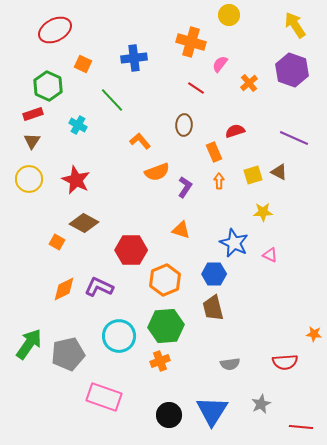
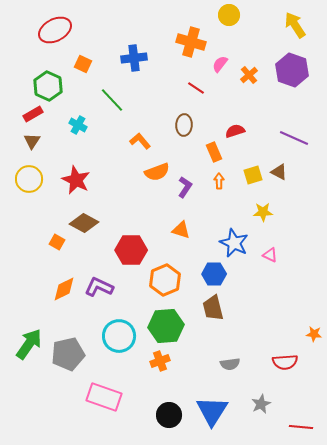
orange cross at (249, 83): moved 8 px up
red rectangle at (33, 114): rotated 12 degrees counterclockwise
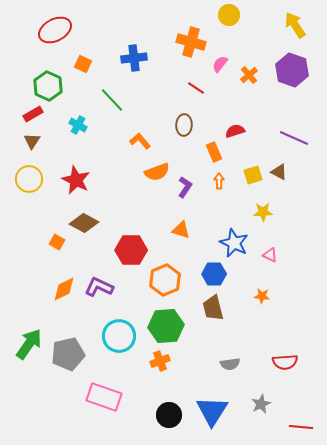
orange star at (314, 334): moved 52 px left, 38 px up
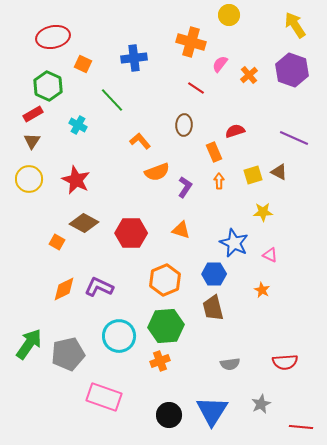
red ellipse at (55, 30): moved 2 px left, 7 px down; rotated 16 degrees clockwise
red hexagon at (131, 250): moved 17 px up
orange star at (262, 296): moved 6 px up; rotated 21 degrees clockwise
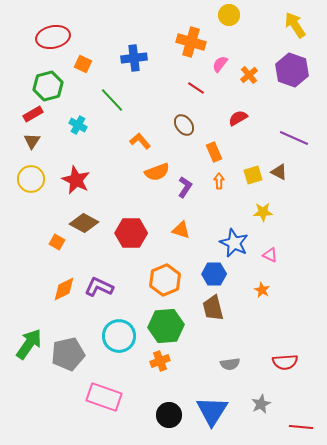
green hexagon at (48, 86): rotated 20 degrees clockwise
brown ellipse at (184, 125): rotated 40 degrees counterclockwise
red semicircle at (235, 131): moved 3 px right, 13 px up; rotated 12 degrees counterclockwise
yellow circle at (29, 179): moved 2 px right
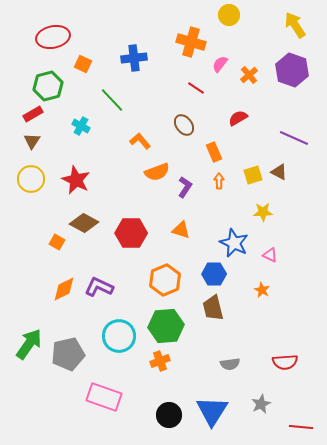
cyan cross at (78, 125): moved 3 px right, 1 px down
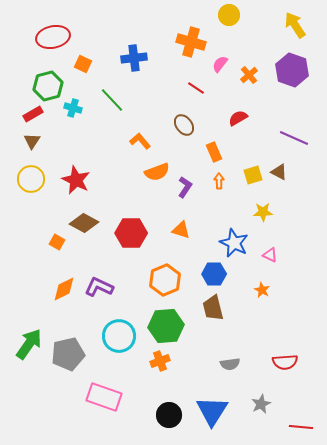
cyan cross at (81, 126): moved 8 px left, 18 px up; rotated 12 degrees counterclockwise
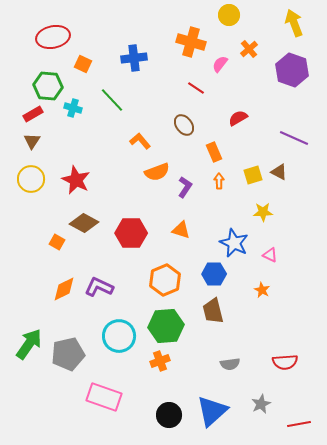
yellow arrow at (295, 25): moved 1 px left, 2 px up; rotated 12 degrees clockwise
orange cross at (249, 75): moved 26 px up
green hexagon at (48, 86): rotated 20 degrees clockwise
brown trapezoid at (213, 308): moved 3 px down
blue triangle at (212, 411): rotated 16 degrees clockwise
red line at (301, 427): moved 2 px left, 3 px up; rotated 15 degrees counterclockwise
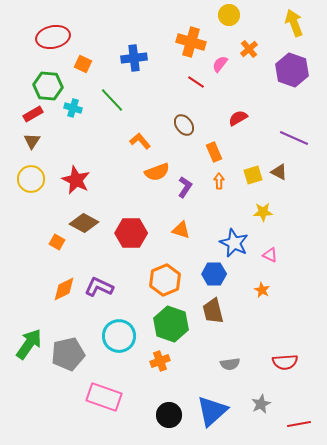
red line at (196, 88): moved 6 px up
green hexagon at (166, 326): moved 5 px right, 2 px up; rotated 24 degrees clockwise
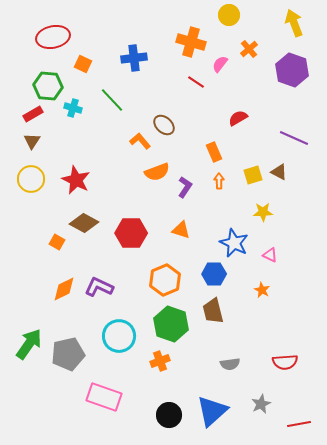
brown ellipse at (184, 125): moved 20 px left; rotated 10 degrees counterclockwise
